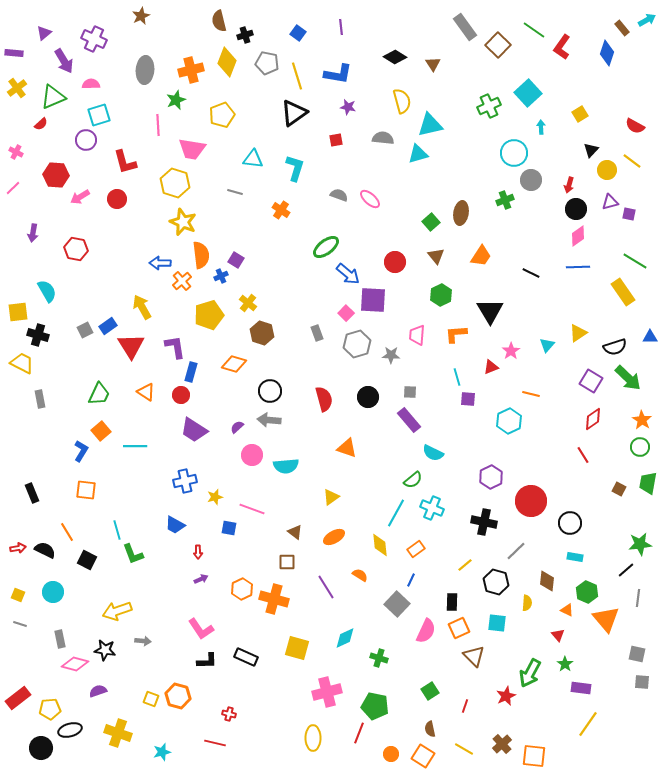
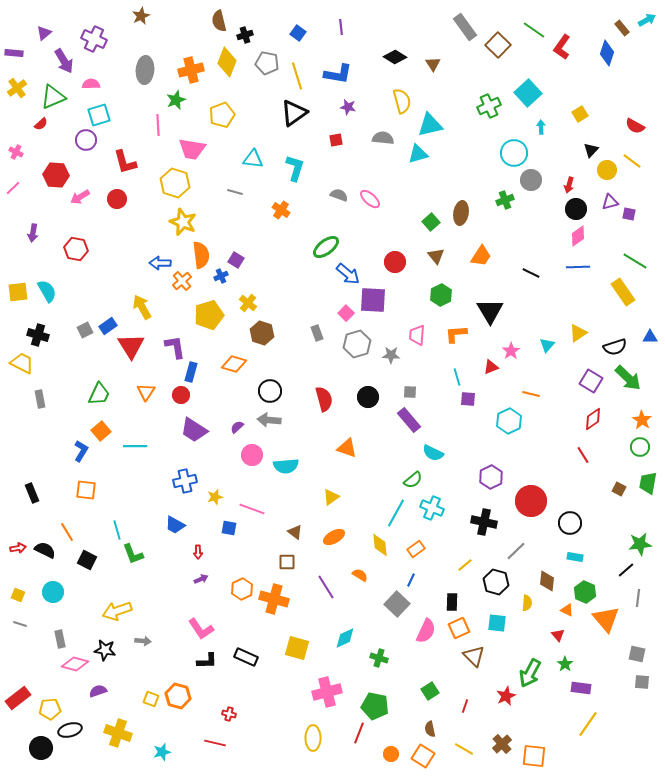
yellow square at (18, 312): moved 20 px up
orange triangle at (146, 392): rotated 30 degrees clockwise
green hexagon at (587, 592): moved 2 px left
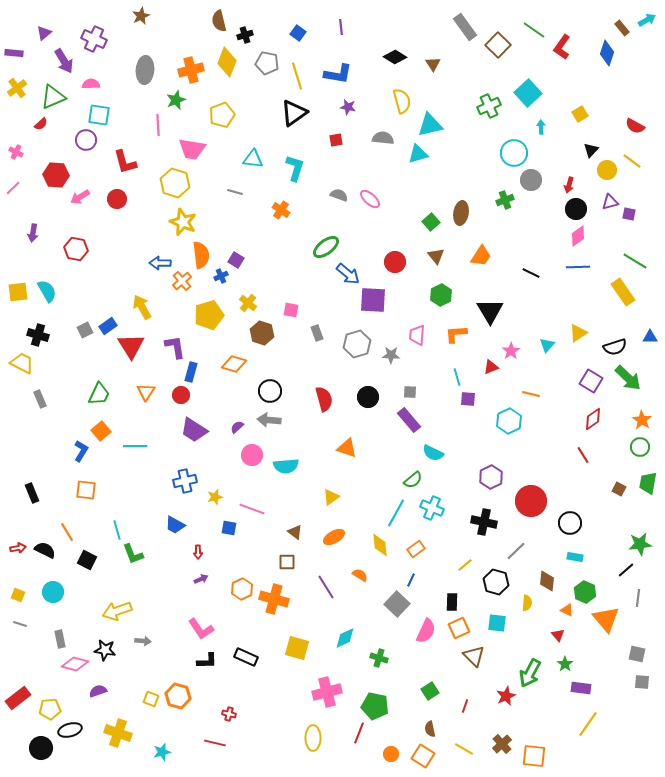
cyan square at (99, 115): rotated 25 degrees clockwise
pink square at (346, 313): moved 55 px left, 3 px up; rotated 35 degrees counterclockwise
gray rectangle at (40, 399): rotated 12 degrees counterclockwise
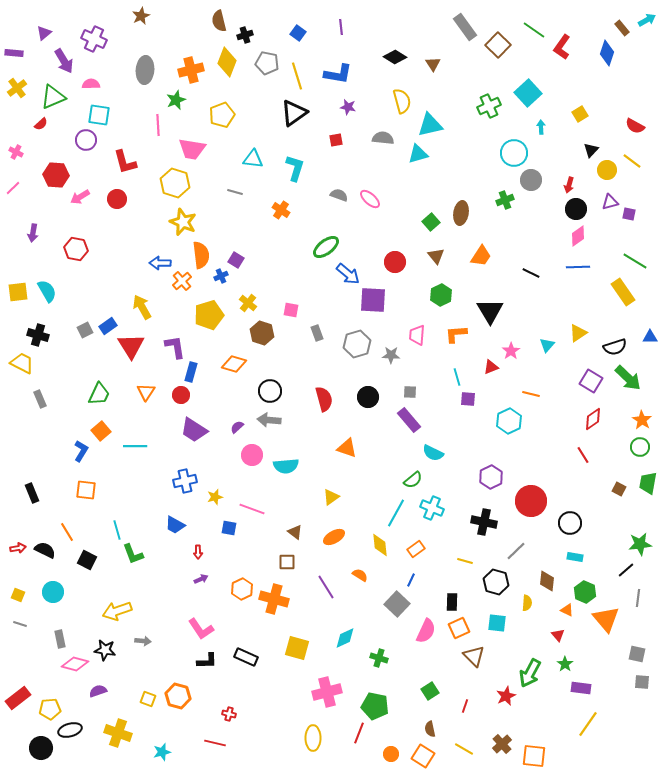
yellow line at (465, 565): moved 4 px up; rotated 56 degrees clockwise
yellow square at (151, 699): moved 3 px left
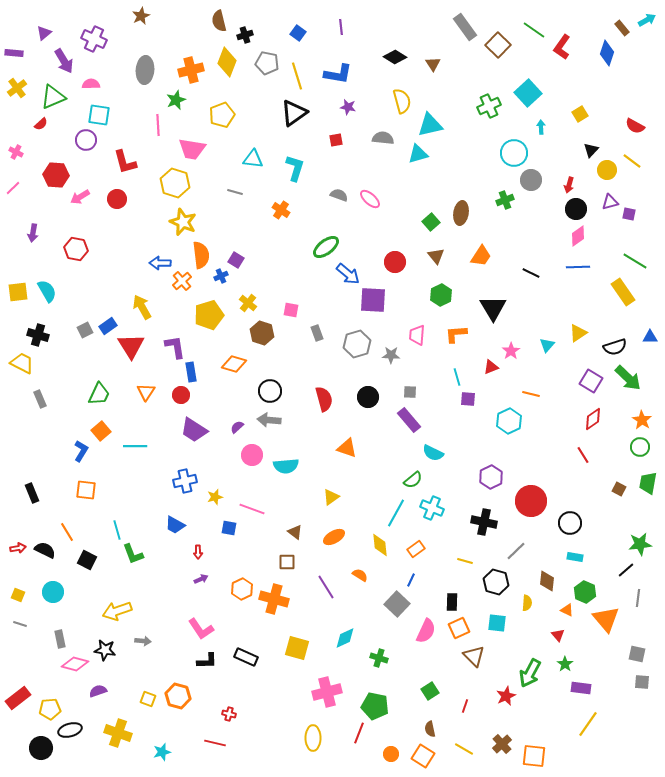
black triangle at (490, 311): moved 3 px right, 3 px up
blue rectangle at (191, 372): rotated 24 degrees counterclockwise
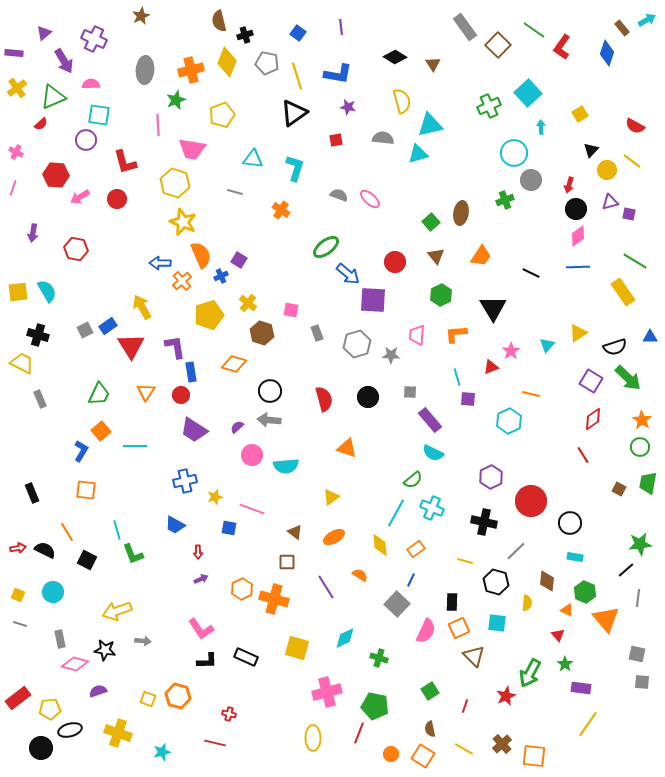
pink line at (13, 188): rotated 28 degrees counterclockwise
orange semicircle at (201, 255): rotated 16 degrees counterclockwise
purple square at (236, 260): moved 3 px right
purple rectangle at (409, 420): moved 21 px right
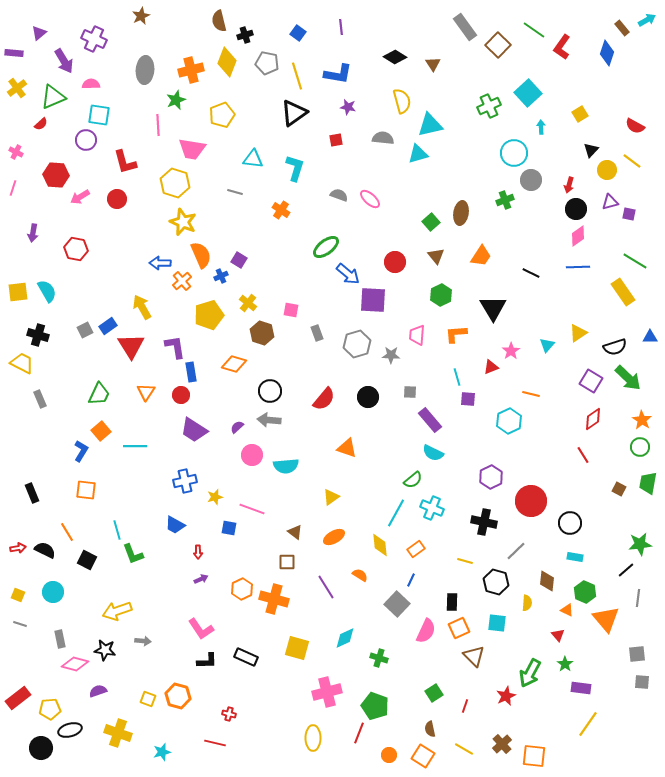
purple triangle at (44, 33): moved 5 px left
red semicircle at (324, 399): rotated 55 degrees clockwise
gray square at (637, 654): rotated 18 degrees counterclockwise
green square at (430, 691): moved 4 px right, 2 px down
green pentagon at (375, 706): rotated 8 degrees clockwise
orange circle at (391, 754): moved 2 px left, 1 px down
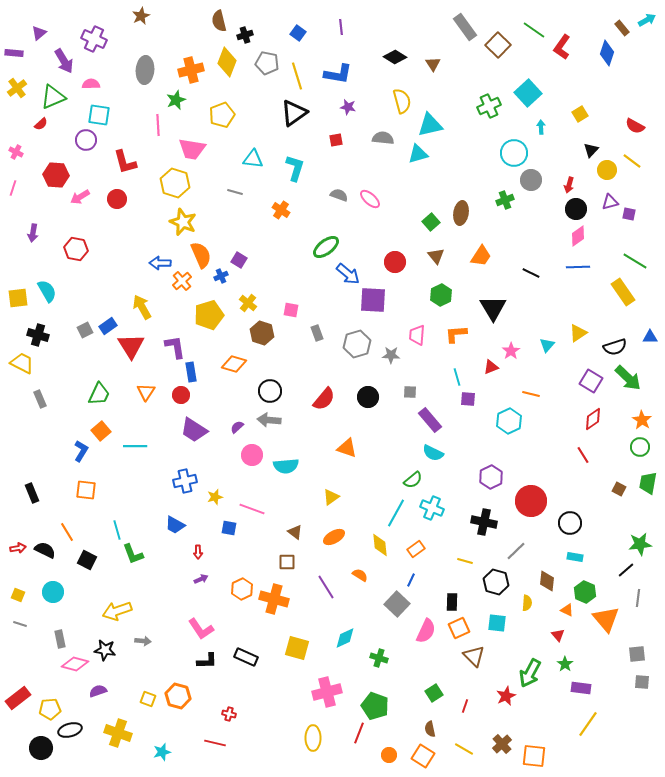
yellow square at (18, 292): moved 6 px down
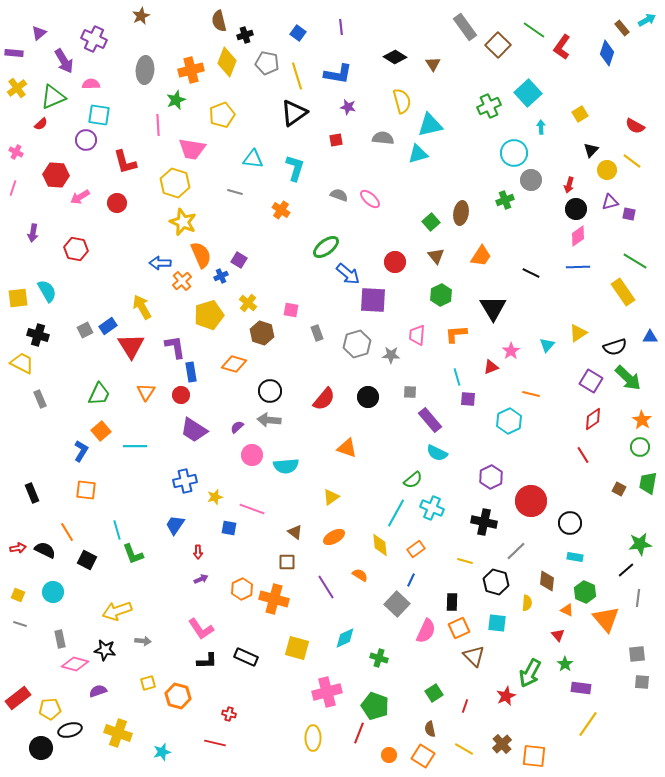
red circle at (117, 199): moved 4 px down
cyan semicircle at (433, 453): moved 4 px right
blue trapezoid at (175, 525): rotated 95 degrees clockwise
yellow square at (148, 699): moved 16 px up; rotated 35 degrees counterclockwise
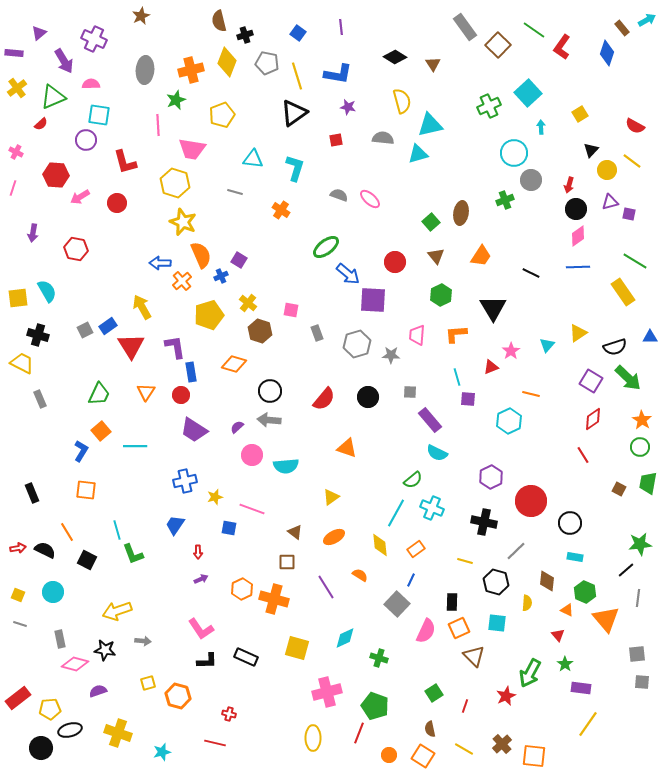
brown hexagon at (262, 333): moved 2 px left, 2 px up
